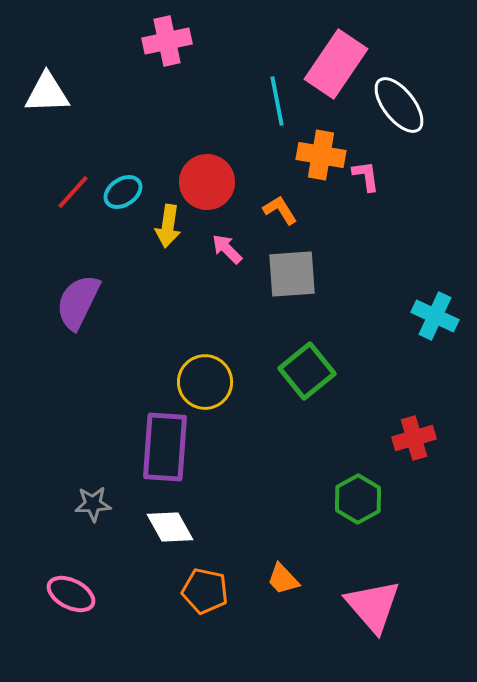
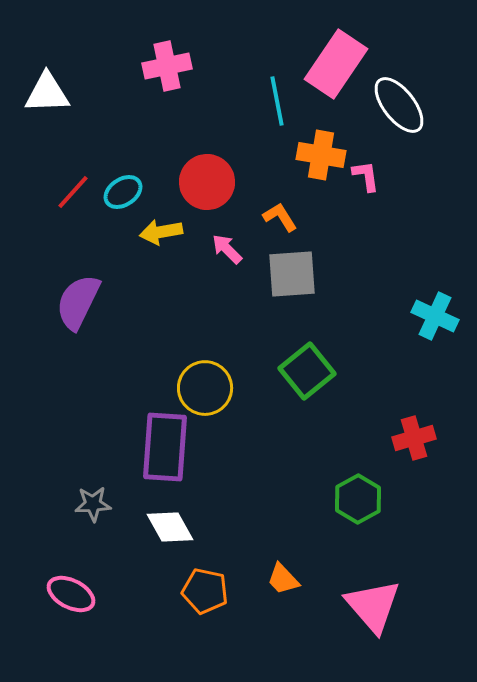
pink cross: moved 25 px down
orange L-shape: moved 7 px down
yellow arrow: moved 7 px left, 6 px down; rotated 72 degrees clockwise
yellow circle: moved 6 px down
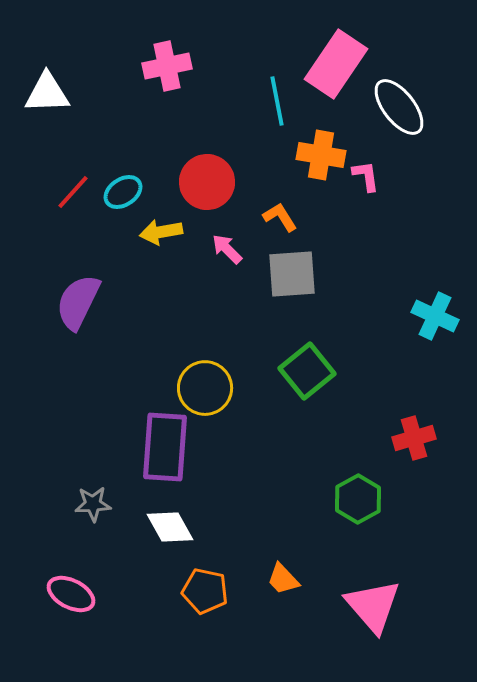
white ellipse: moved 2 px down
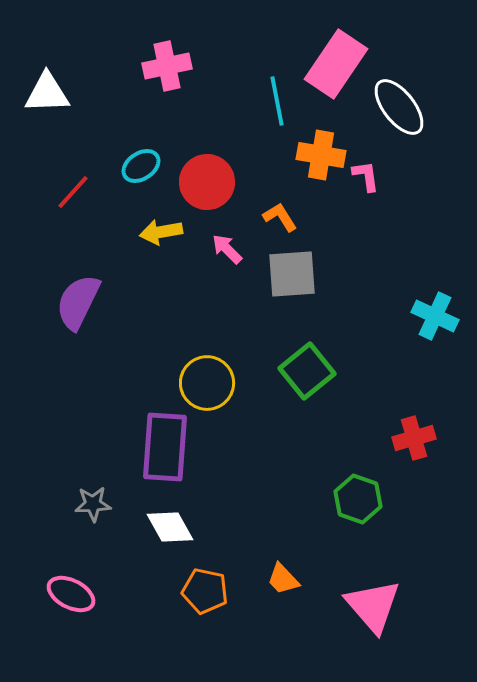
cyan ellipse: moved 18 px right, 26 px up
yellow circle: moved 2 px right, 5 px up
green hexagon: rotated 12 degrees counterclockwise
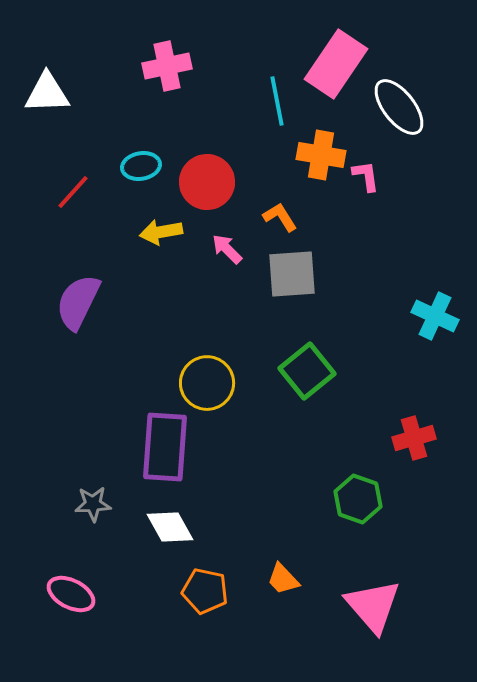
cyan ellipse: rotated 24 degrees clockwise
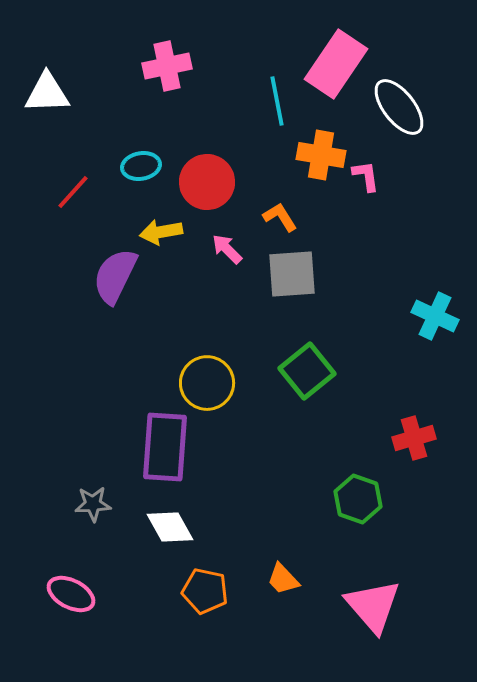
purple semicircle: moved 37 px right, 26 px up
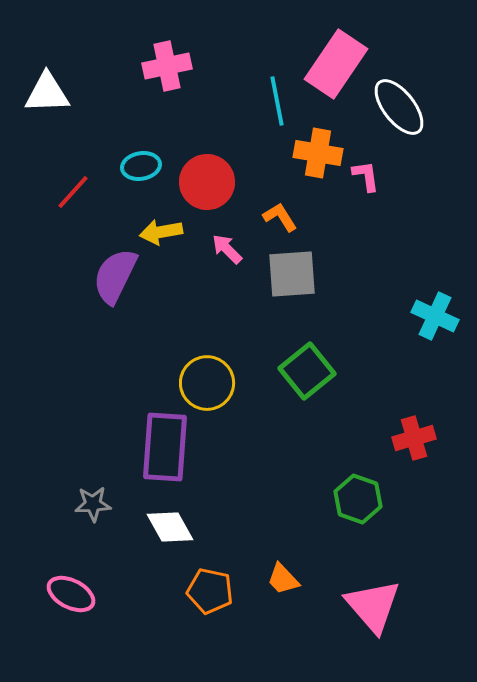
orange cross: moved 3 px left, 2 px up
orange pentagon: moved 5 px right
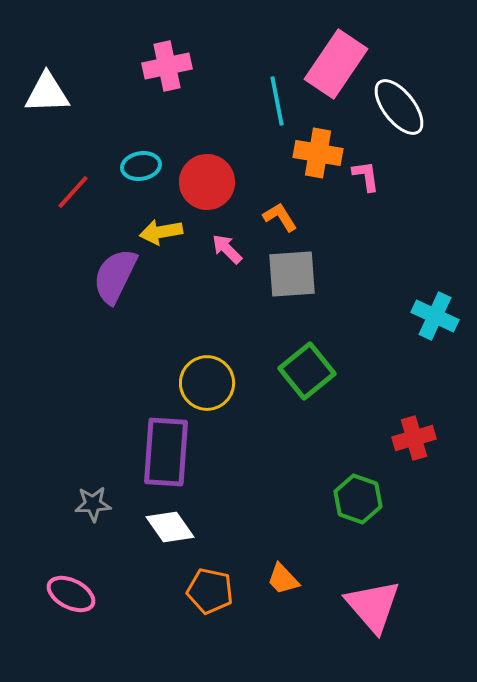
purple rectangle: moved 1 px right, 5 px down
white diamond: rotated 6 degrees counterclockwise
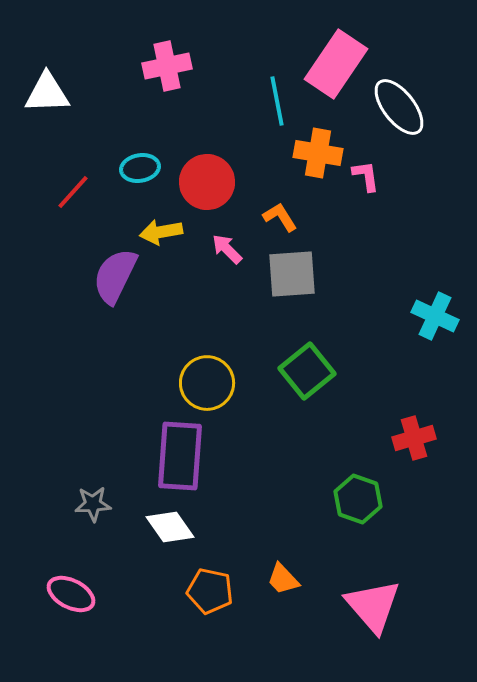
cyan ellipse: moved 1 px left, 2 px down
purple rectangle: moved 14 px right, 4 px down
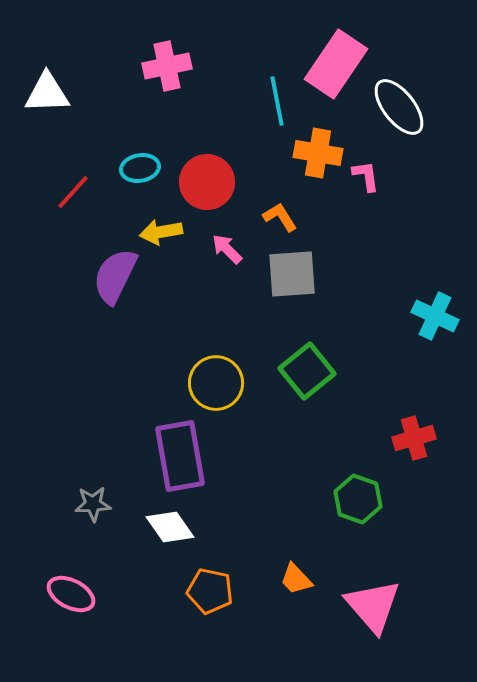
yellow circle: moved 9 px right
purple rectangle: rotated 14 degrees counterclockwise
orange trapezoid: moved 13 px right
